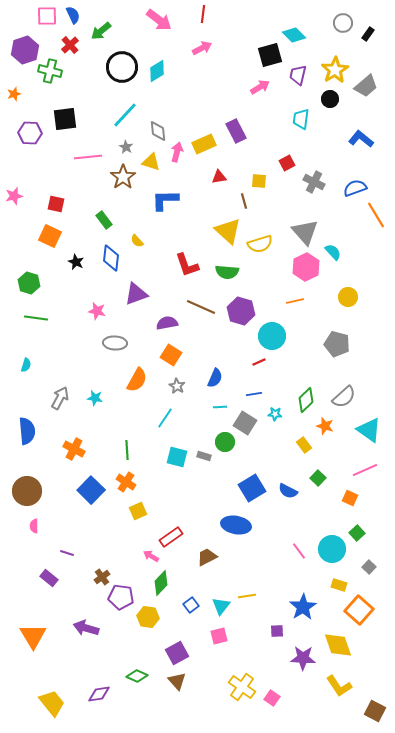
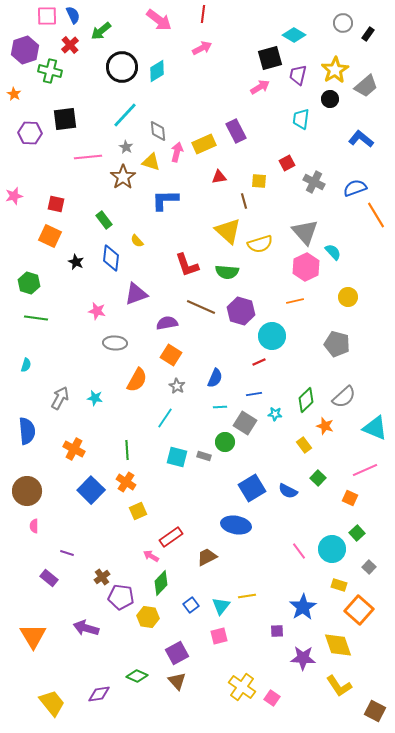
cyan diamond at (294, 35): rotated 15 degrees counterclockwise
black square at (270, 55): moved 3 px down
orange star at (14, 94): rotated 24 degrees counterclockwise
cyan triangle at (369, 430): moved 6 px right, 2 px up; rotated 12 degrees counterclockwise
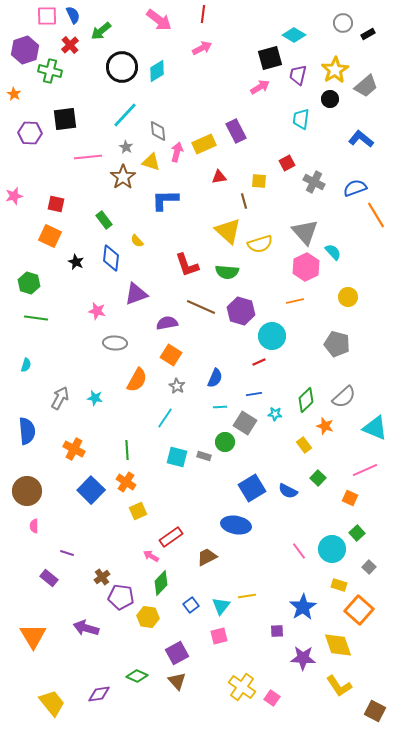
black rectangle at (368, 34): rotated 24 degrees clockwise
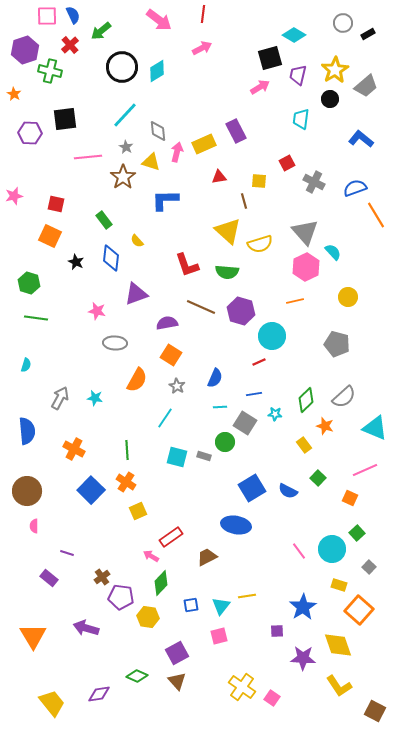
blue square at (191, 605): rotated 28 degrees clockwise
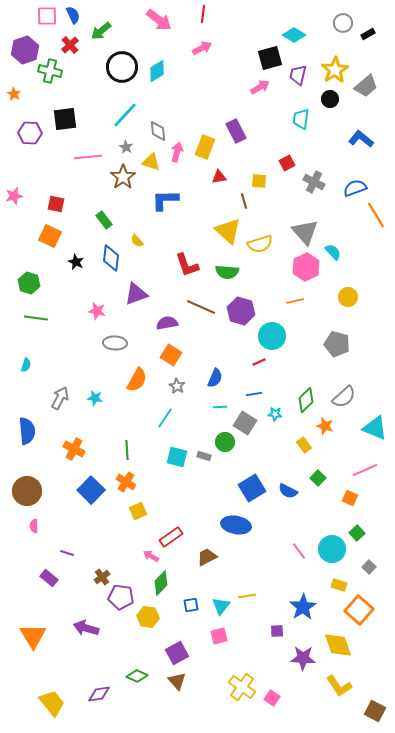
yellow rectangle at (204, 144): moved 1 px right, 3 px down; rotated 45 degrees counterclockwise
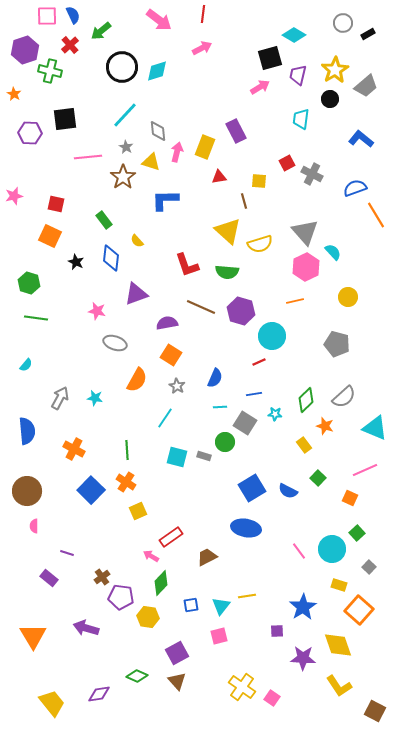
cyan diamond at (157, 71): rotated 15 degrees clockwise
gray cross at (314, 182): moved 2 px left, 8 px up
gray ellipse at (115, 343): rotated 15 degrees clockwise
cyan semicircle at (26, 365): rotated 24 degrees clockwise
blue ellipse at (236, 525): moved 10 px right, 3 px down
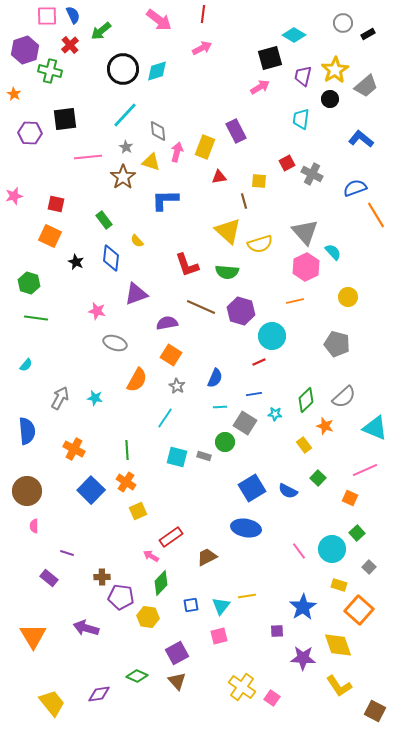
black circle at (122, 67): moved 1 px right, 2 px down
purple trapezoid at (298, 75): moved 5 px right, 1 px down
brown cross at (102, 577): rotated 35 degrees clockwise
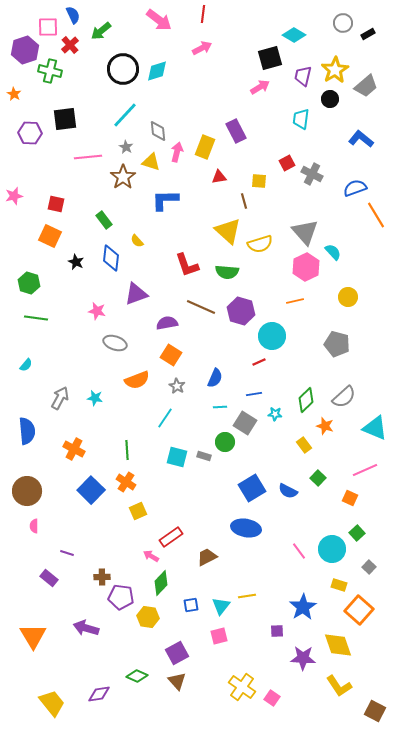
pink square at (47, 16): moved 1 px right, 11 px down
orange semicircle at (137, 380): rotated 40 degrees clockwise
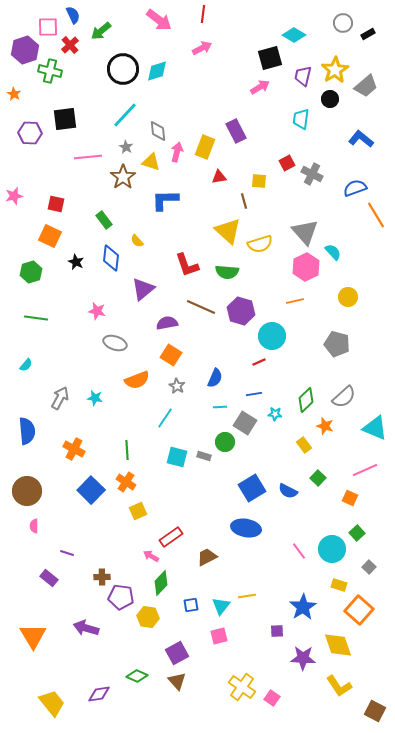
green hexagon at (29, 283): moved 2 px right, 11 px up; rotated 25 degrees clockwise
purple triangle at (136, 294): moved 7 px right, 5 px up; rotated 20 degrees counterclockwise
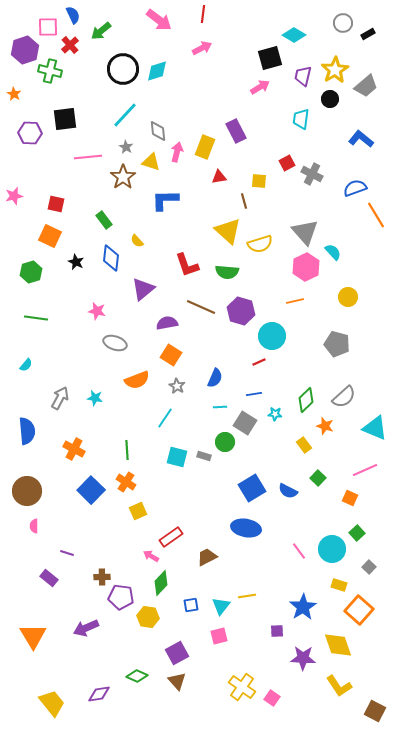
purple arrow at (86, 628): rotated 40 degrees counterclockwise
